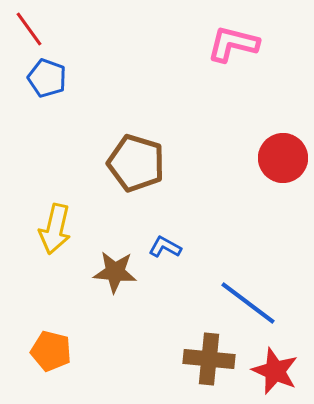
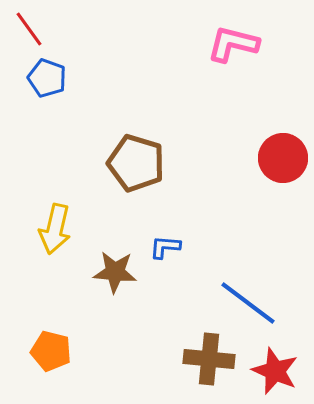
blue L-shape: rotated 24 degrees counterclockwise
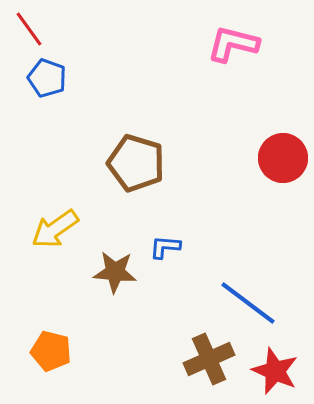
yellow arrow: rotated 42 degrees clockwise
brown cross: rotated 30 degrees counterclockwise
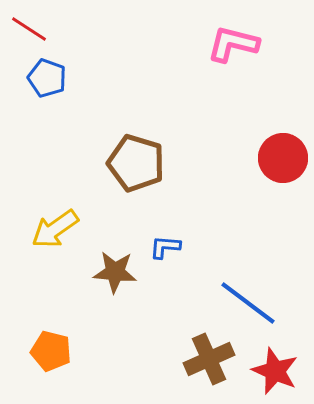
red line: rotated 21 degrees counterclockwise
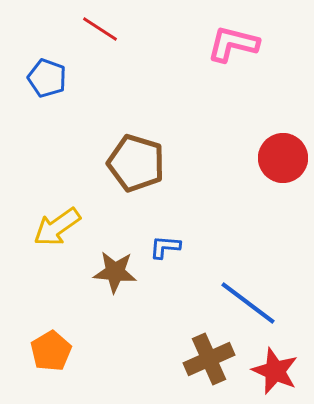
red line: moved 71 px right
yellow arrow: moved 2 px right, 2 px up
orange pentagon: rotated 27 degrees clockwise
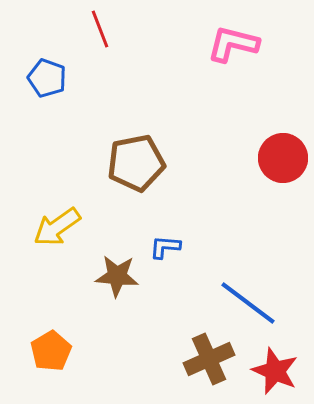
red line: rotated 36 degrees clockwise
brown pentagon: rotated 28 degrees counterclockwise
brown star: moved 2 px right, 4 px down
